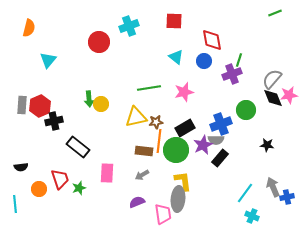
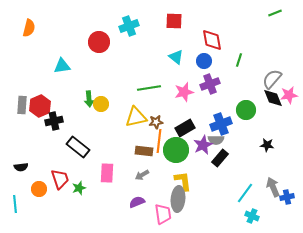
cyan triangle at (48, 60): moved 14 px right, 6 px down; rotated 42 degrees clockwise
purple cross at (232, 74): moved 22 px left, 10 px down
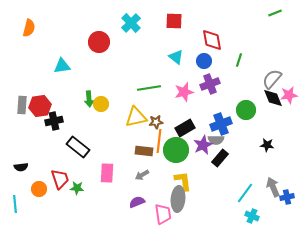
cyan cross at (129, 26): moved 2 px right, 3 px up; rotated 24 degrees counterclockwise
red hexagon at (40, 106): rotated 15 degrees clockwise
green star at (79, 188): moved 2 px left; rotated 24 degrees clockwise
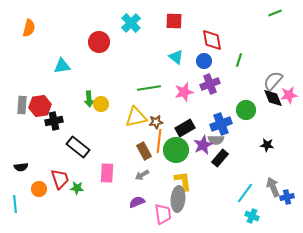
gray semicircle at (272, 79): moved 1 px right, 2 px down
brown rectangle at (144, 151): rotated 54 degrees clockwise
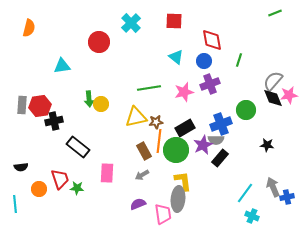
purple semicircle at (137, 202): moved 1 px right, 2 px down
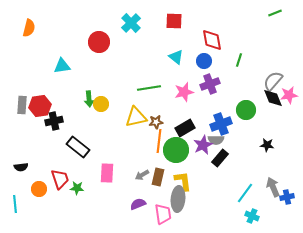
brown rectangle at (144, 151): moved 14 px right, 26 px down; rotated 42 degrees clockwise
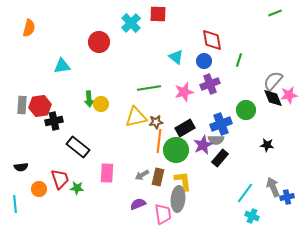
red square at (174, 21): moved 16 px left, 7 px up
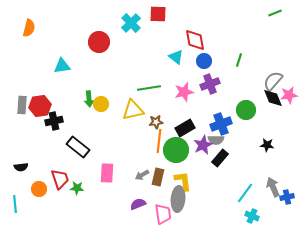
red diamond at (212, 40): moved 17 px left
yellow triangle at (136, 117): moved 3 px left, 7 px up
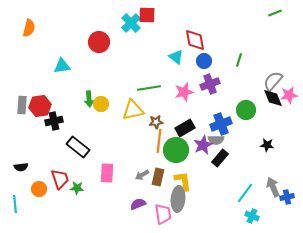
red square at (158, 14): moved 11 px left, 1 px down
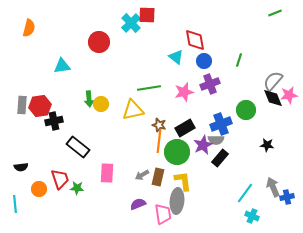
brown star at (156, 122): moved 3 px right, 3 px down; rotated 24 degrees clockwise
green circle at (176, 150): moved 1 px right, 2 px down
gray ellipse at (178, 199): moved 1 px left, 2 px down
